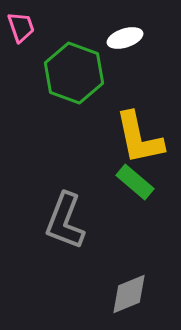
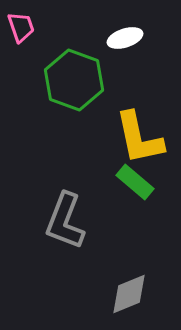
green hexagon: moved 7 px down
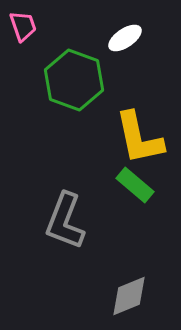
pink trapezoid: moved 2 px right, 1 px up
white ellipse: rotated 16 degrees counterclockwise
green rectangle: moved 3 px down
gray diamond: moved 2 px down
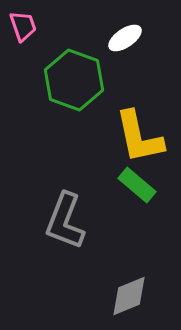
yellow L-shape: moved 1 px up
green rectangle: moved 2 px right
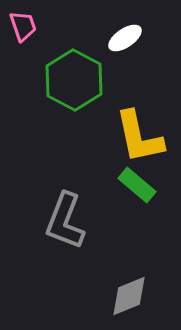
green hexagon: rotated 8 degrees clockwise
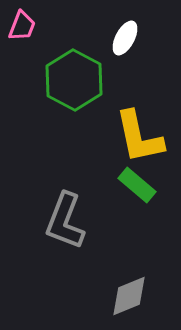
pink trapezoid: moved 1 px left; rotated 40 degrees clockwise
white ellipse: rotated 28 degrees counterclockwise
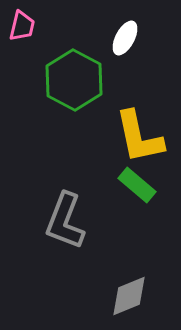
pink trapezoid: rotated 8 degrees counterclockwise
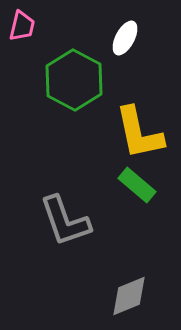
yellow L-shape: moved 4 px up
gray L-shape: rotated 40 degrees counterclockwise
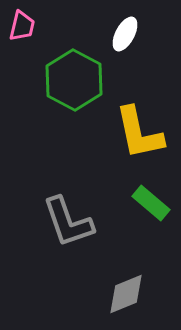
white ellipse: moved 4 px up
green rectangle: moved 14 px right, 18 px down
gray L-shape: moved 3 px right, 1 px down
gray diamond: moved 3 px left, 2 px up
